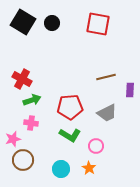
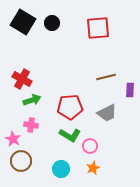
red square: moved 4 px down; rotated 15 degrees counterclockwise
pink cross: moved 2 px down
pink star: rotated 28 degrees counterclockwise
pink circle: moved 6 px left
brown circle: moved 2 px left, 1 px down
orange star: moved 4 px right; rotated 16 degrees clockwise
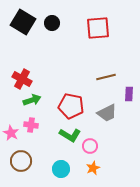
purple rectangle: moved 1 px left, 4 px down
red pentagon: moved 1 px right, 1 px up; rotated 15 degrees clockwise
pink star: moved 2 px left, 6 px up
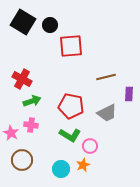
black circle: moved 2 px left, 2 px down
red square: moved 27 px left, 18 px down
green arrow: moved 1 px down
brown circle: moved 1 px right, 1 px up
orange star: moved 10 px left, 3 px up
